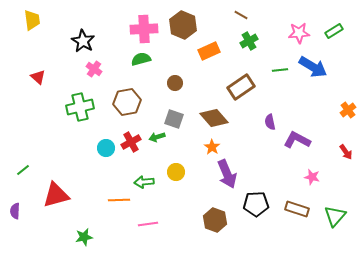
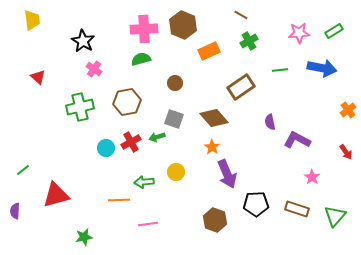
blue arrow at (313, 67): moved 9 px right, 1 px down; rotated 20 degrees counterclockwise
pink star at (312, 177): rotated 21 degrees clockwise
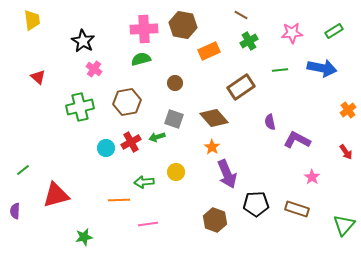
brown hexagon at (183, 25): rotated 12 degrees counterclockwise
pink star at (299, 33): moved 7 px left
green triangle at (335, 216): moved 9 px right, 9 px down
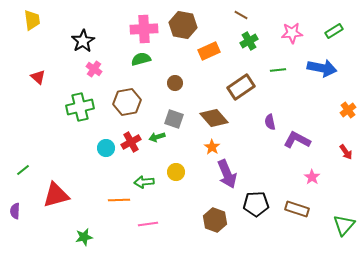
black star at (83, 41): rotated 10 degrees clockwise
green line at (280, 70): moved 2 px left
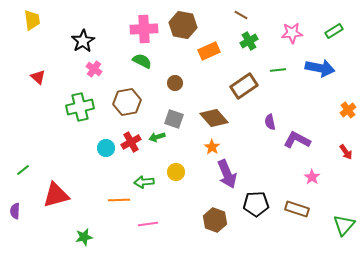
green semicircle at (141, 59): moved 1 px right, 2 px down; rotated 42 degrees clockwise
blue arrow at (322, 68): moved 2 px left
brown rectangle at (241, 87): moved 3 px right, 1 px up
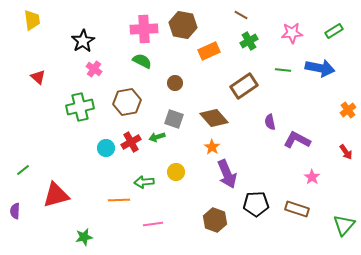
green line at (278, 70): moved 5 px right; rotated 14 degrees clockwise
pink line at (148, 224): moved 5 px right
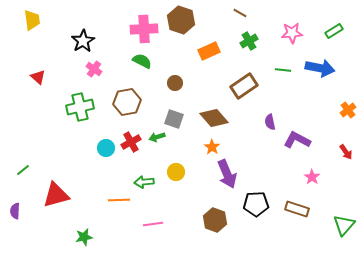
brown line at (241, 15): moved 1 px left, 2 px up
brown hexagon at (183, 25): moved 2 px left, 5 px up; rotated 8 degrees clockwise
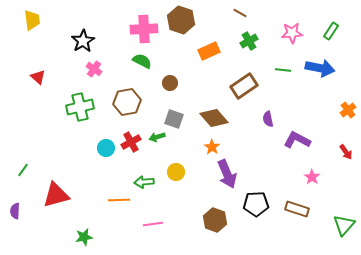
green rectangle at (334, 31): moved 3 px left; rotated 24 degrees counterclockwise
brown circle at (175, 83): moved 5 px left
purple semicircle at (270, 122): moved 2 px left, 3 px up
green line at (23, 170): rotated 16 degrees counterclockwise
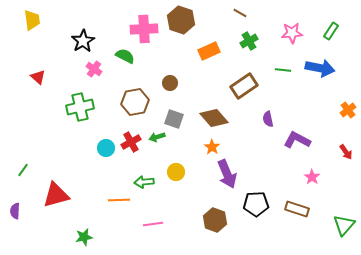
green semicircle at (142, 61): moved 17 px left, 5 px up
brown hexagon at (127, 102): moved 8 px right
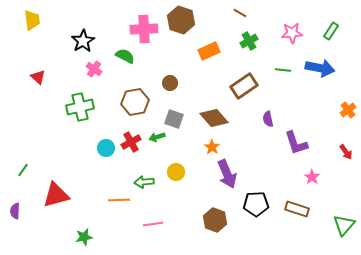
purple L-shape at (297, 140): moved 1 px left, 3 px down; rotated 136 degrees counterclockwise
